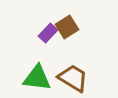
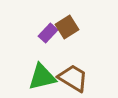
green triangle: moved 5 px right, 1 px up; rotated 20 degrees counterclockwise
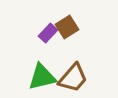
brown trapezoid: rotated 100 degrees clockwise
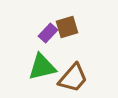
brown square: rotated 15 degrees clockwise
green triangle: moved 10 px up
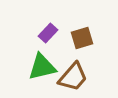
brown square: moved 15 px right, 11 px down
brown trapezoid: moved 1 px up
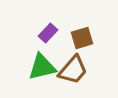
brown trapezoid: moved 7 px up
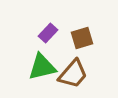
brown trapezoid: moved 4 px down
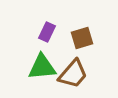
purple rectangle: moved 1 px left, 1 px up; rotated 18 degrees counterclockwise
green triangle: rotated 8 degrees clockwise
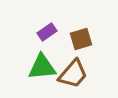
purple rectangle: rotated 30 degrees clockwise
brown square: moved 1 px left, 1 px down
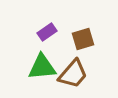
brown square: moved 2 px right
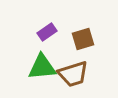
brown trapezoid: rotated 32 degrees clockwise
